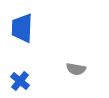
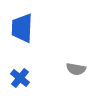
blue cross: moved 3 px up
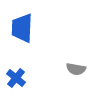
blue cross: moved 4 px left
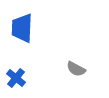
gray semicircle: rotated 18 degrees clockwise
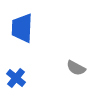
gray semicircle: moved 1 px up
